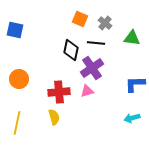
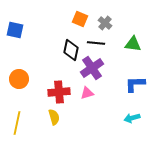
green triangle: moved 1 px right, 6 px down
pink triangle: moved 2 px down
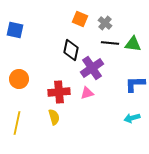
black line: moved 14 px right
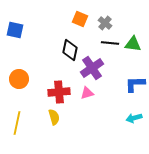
black diamond: moved 1 px left
cyan arrow: moved 2 px right
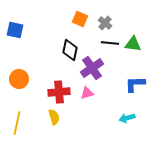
cyan arrow: moved 7 px left
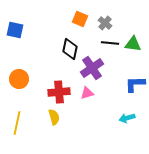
black diamond: moved 1 px up
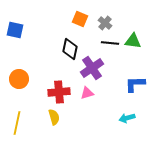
green triangle: moved 3 px up
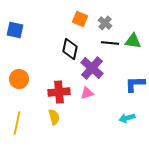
purple cross: rotated 15 degrees counterclockwise
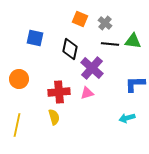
blue square: moved 20 px right, 8 px down
black line: moved 1 px down
yellow line: moved 2 px down
